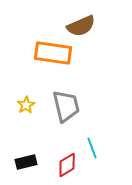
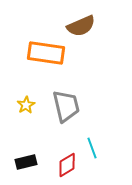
orange rectangle: moved 7 px left
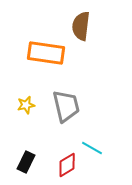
brown semicircle: rotated 120 degrees clockwise
yellow star: rotated 18 degrees clockwise
cyan line: rotated 40 degrees counterclockwise
black rectangle: rotated 50 degrees counterclockwise
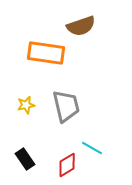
brown semicircle: rotated 116 degrees counterclockwise
black rectangle: moved 1 px left, 3 px up; rotated 60 degrees counterclockwise
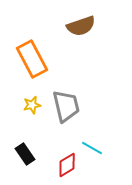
orange rectangle: moved 14 px left, 6 px down; rotated 54 degrees clockwise
yellow star: moved 6 px right
black rectangle: moved 5 px up
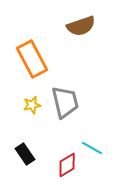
gray trapezoid: moved 1 px left, 4 px up
